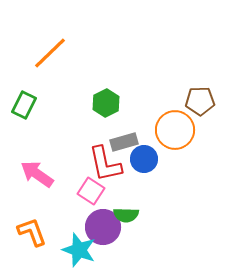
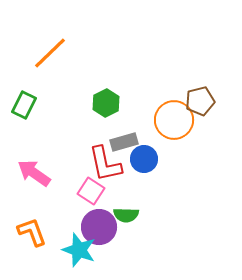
brown pentagon: rotated 12 degrees counterclockwise
orange circle: moved 1 px left, 10 px up
pink arrow: moved 3 px left, 1 px up
purple circle: moved 4 px left
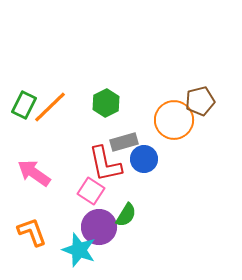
orange line: moved 54 px down
green semicircle: rotated 60 degrees counterclockwise
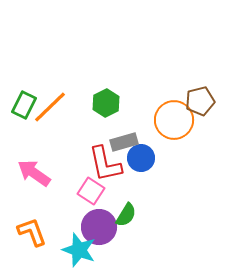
blue circle: moved 3 px left, 1 px up
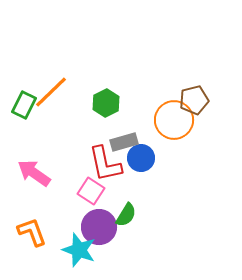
brown pentagon: moved 6 px left, 1 px up
orange line: moved 1 px right, 15 px up
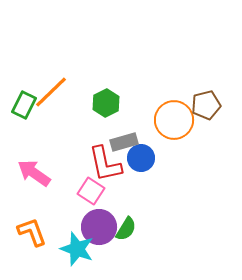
brown pentagon: moved 12 px right, 5 px down
green semicircle: moved 14 px down
cyan star: moved 2 px left, 1 px up
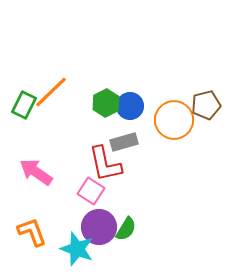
blue circle: moved 11 px left, 52 px up
pink arrow: moved 2 px right, 1 px up
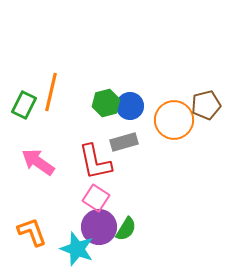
orange line: rotated 33 degrees counterclockwise
green hexagon: rotated 12 degrees clockwise
red L-shape: moved 10 px left, 2 px up
pink arrow: moved 2 px right, 10 px up
pink square: moved 5 px right, 7 px down
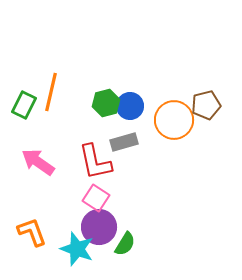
green semicircle: moved 1 px left, 15 px down
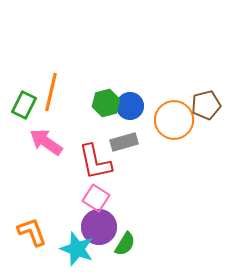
pink arrow: moved 8 px right, 20 px up
